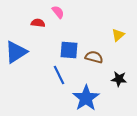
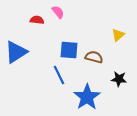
red semicircle: moved 1 px left, 3 px up
blue star: moved 1 px right, 1 px up
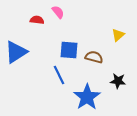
black star: moved 1 px left, 2 px down
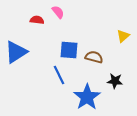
yellow triangle: moved 5 px right, 1 px down
black star: moved 3 px left
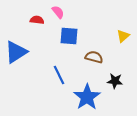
blue square: moved 14 px up
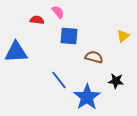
blue triangle: rotated 30 degrees clockwise
blue line: moved 5 px down; rotated 12 degrees counterclockwise
black star: moved 1 px right
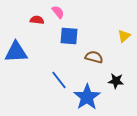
yellow triangle: moved 1 px right
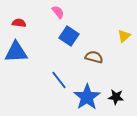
red semicircle: moved 18 px left, 3 px down
blue square: rotated 30 degrees clockwise
black star: moved 16 px down
